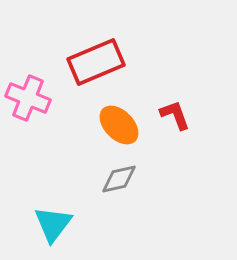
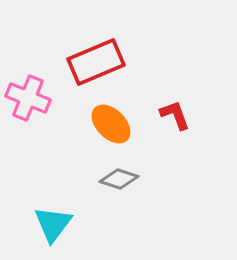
orange ellipse: moved 8 px left, 1 px up
gray diamond: rotated 30 degrees clockwise
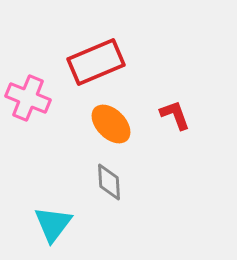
gray diamond: moved 10 px left, 3 px down; rotated 69 degrees clockwise
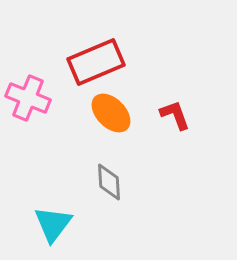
orange ellipse: moved 11 px up
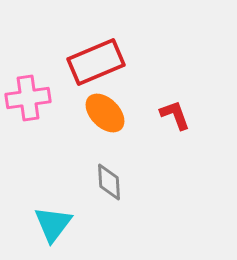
pink cross: rotated 30 degrees counterclockwise
orange ellipse: moved 6 px left
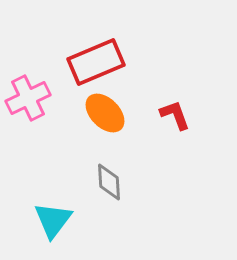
pink cross: rotated 18 degrees counterclockwise
cyan triangle: moved 4 px up
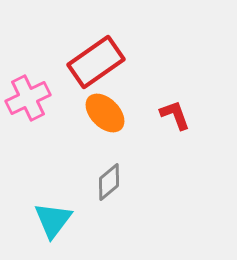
red rectangle: rotated 12 degrees counterclockwise
gray diamond: rotated 54 degrees clockwise
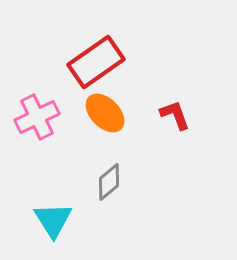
pink cross: moved 9 px right, 19 px down
cyan triangle: rotated 9 degrees counterclockwise
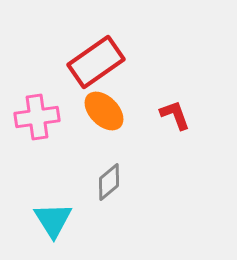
orange ellipse: moved 1 px left, 2 px up
pink cross: rotated 18 degrees clockwise
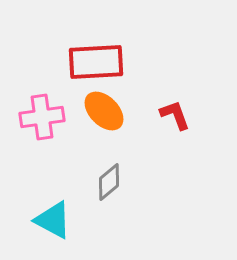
red rectangle: rotated 32 degrees clockwise
pink cross: moved 5 px right
cyan triangle: rotated 30 degrees counterclockwise
